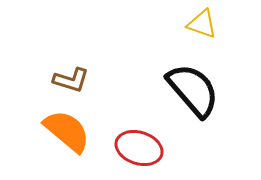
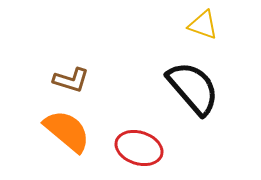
yellow triangle: moved 1 px right, 1 px down
black semicircle: moved 2 px up
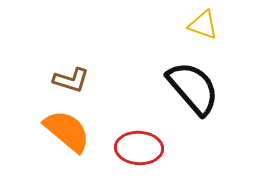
red ellipse: rotated 15 degrees counterclockwise
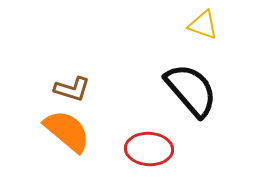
brown L-shape: moved 1 px right, 9 px down
black semicircle: moved 2 px left, 2 px down
red ellipse: moved 10 px right, 1 px down
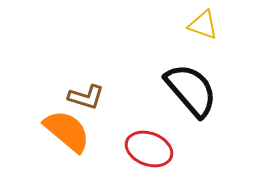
brown L-shape: moved 14 px right, 8 px down
red ellipse: rotated 18 degrees clockwise
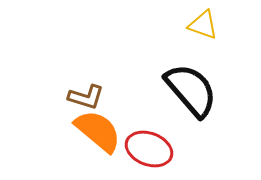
orange semicircle: moved 31 px right
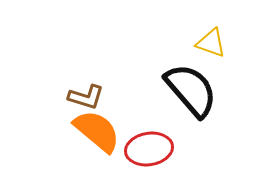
yellow triangle: moved 8 px right, 18 px down
orange semicircle: moved 1 px left
red ellipse: rotated 30 degrees counterclockwise
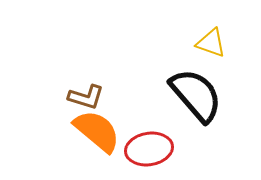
black semicircle: moved 5 px right, 5 px down
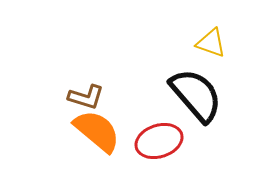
red ellipse: moved 10 px right, 8 px up; rotated 9 degrees counterclockwise
